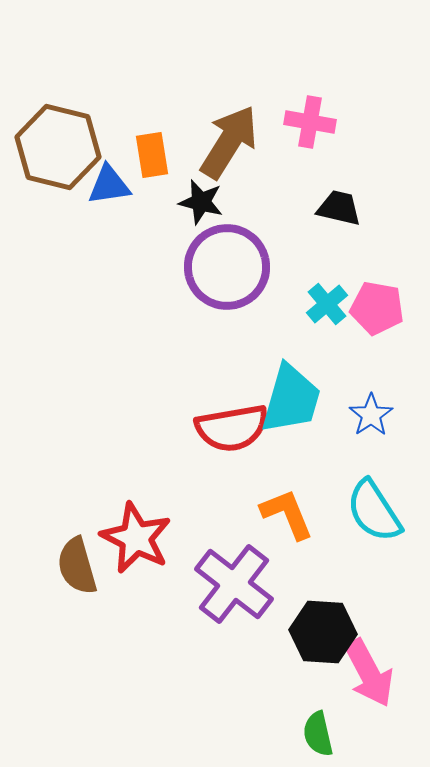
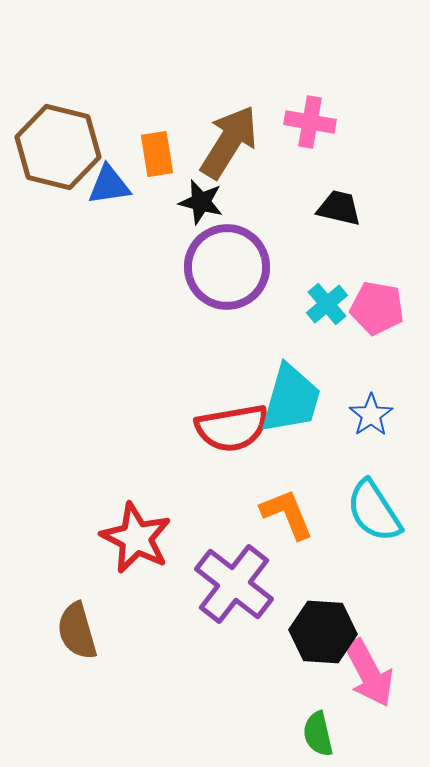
orange rectangle: moved 5 px right, 1 px up
brown semicircle: moved 65 px down
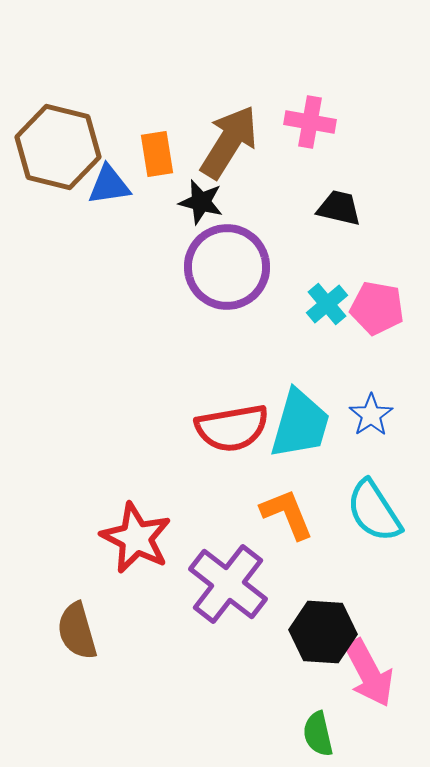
cyan trapezoid: moved 9 px right, 25 px down
purple cross: moved 6 px left
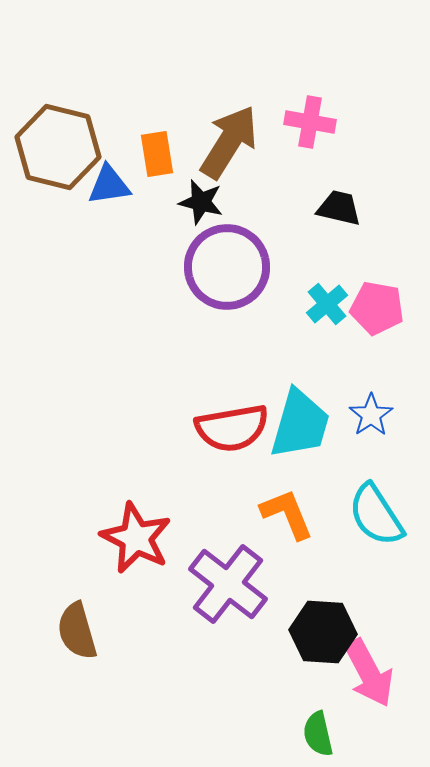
cyan semicircle: moved 2 px right, 4 px down
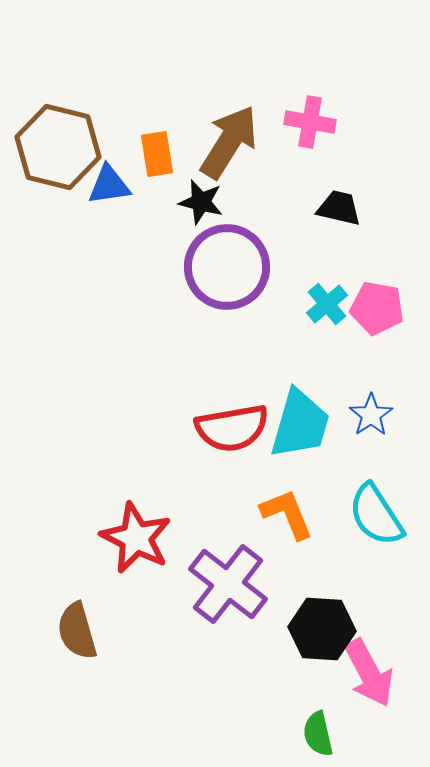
black hexagon: moved 1 px left, 3 px up
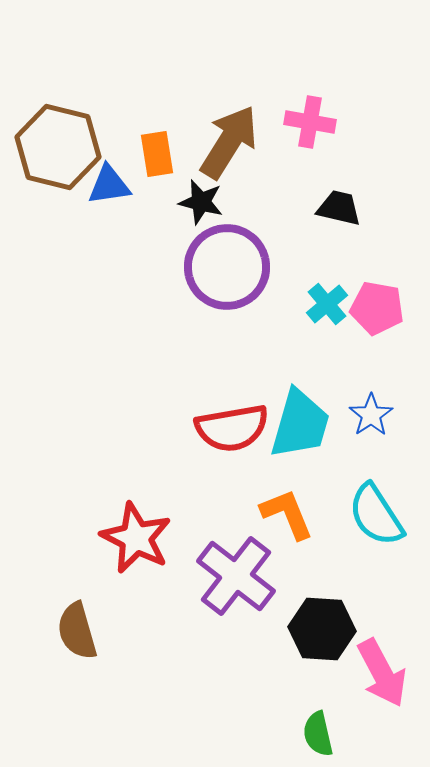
purple cross: moved 8 px right, 8 px up
pink arrow: moved 13 px right
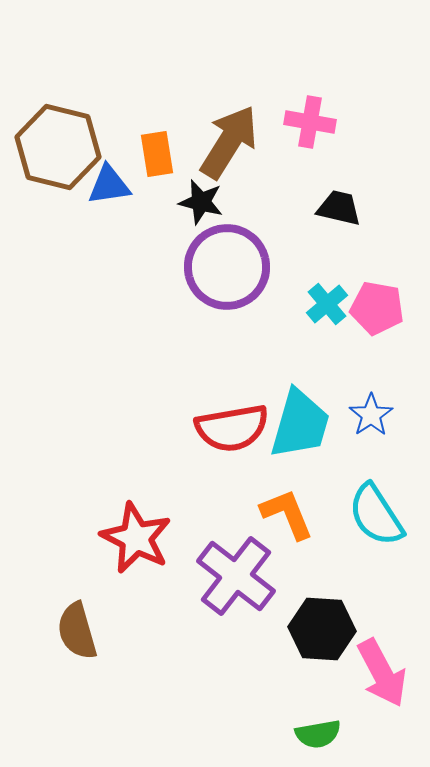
green semicircle: rotated 87 degrees counterclockwise
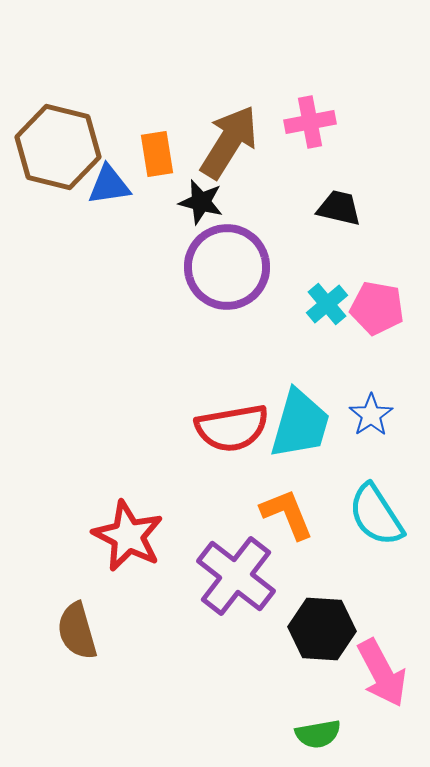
pink cross: rotated 21 degrees counterclockwise
red star: moved 8 px left, 2 px up
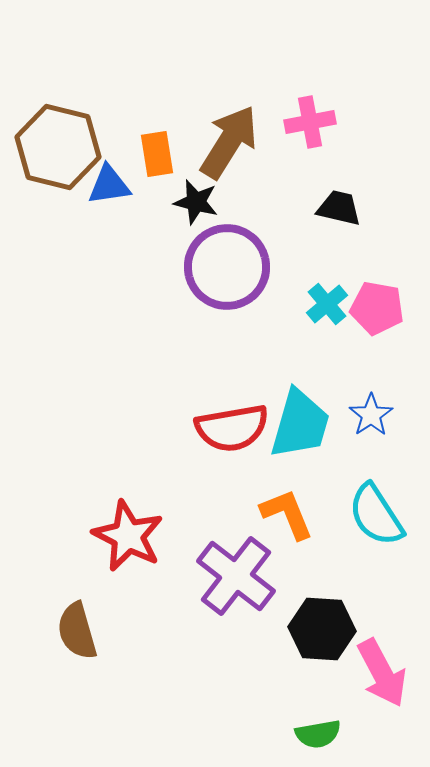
black star: moved 5 px left
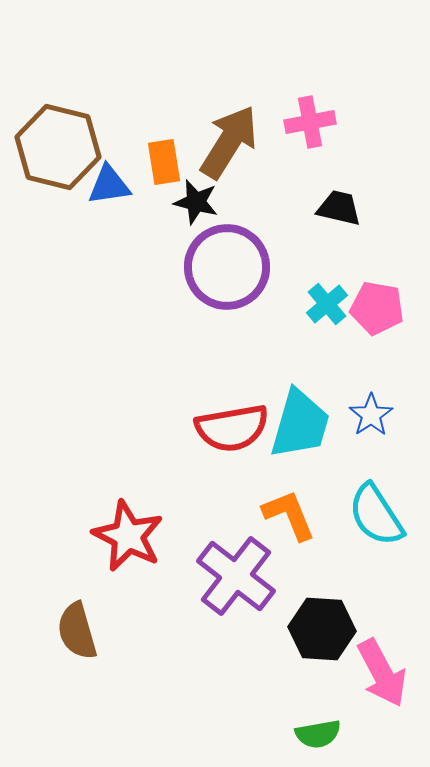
orange rectangle: moved 7 px right, 8 px down
orange L-shape: moved 2 px right, 1 px down
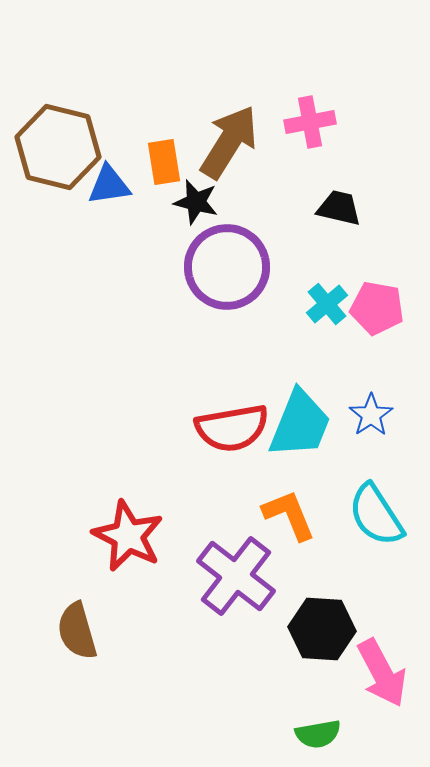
cyan trapezoid: rotated 6 degrees clockwise
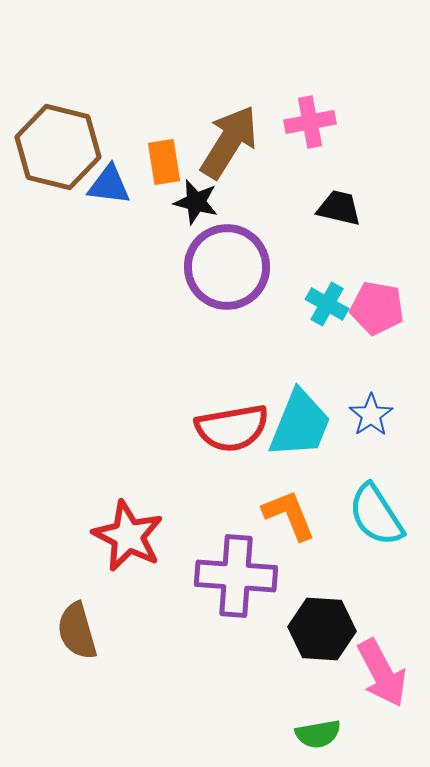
blue triangle: rotated 15 degrees clockwise
cyan cross: rotated 21 degrees counterclockwise
purple cross: rotated 34 degrees counterclockwise
